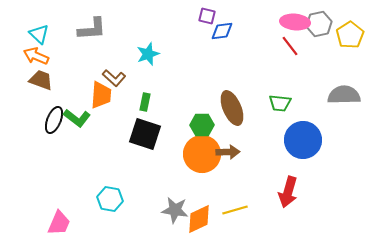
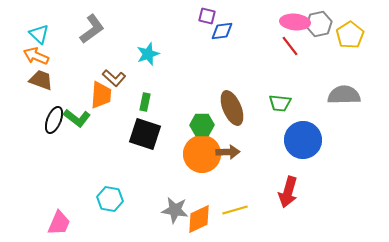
gray L-shape: rotated 32 degrees counterclockwise
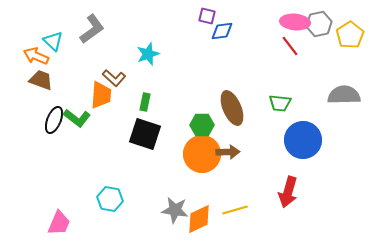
cyan triangle: moved 14 px right, 7 px down
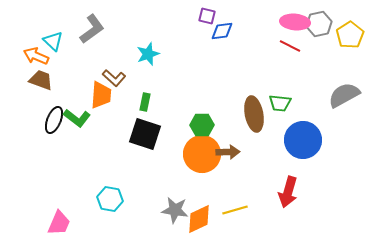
red line: rotated 25 degrees counterclockwise
gray semicircle: rotated 28 degrees counterclockwise
brown ellipse: moved 22 px right, 6 px down; rotated 12 degrees clockwise
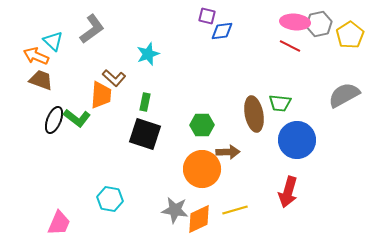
blue circle: moved 6 px left
orange circle: moved 15 px down
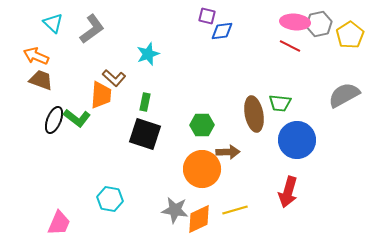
cyan triangle: moved 18 px up
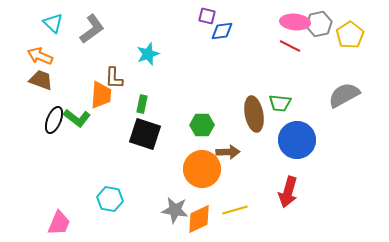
orange arrow: moved 4 px right
brown L-shape: rotated 50 degrees clockwise
green rectangle: moved 3 px left, 2 px down
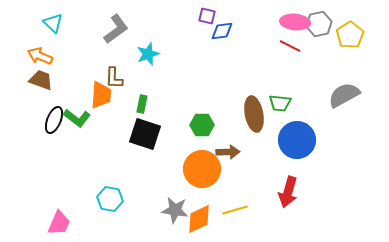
gray L-shape: moved 24 px right
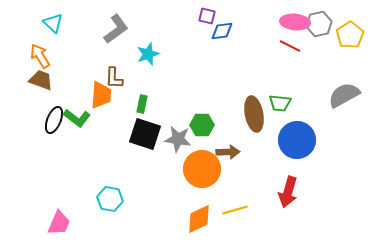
orange arrow: rotated 35 degrees clockwise
gray star: moved 3 px right, 71 px up
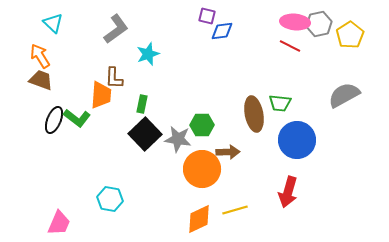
black square: rotated 28 degrees clockwise
